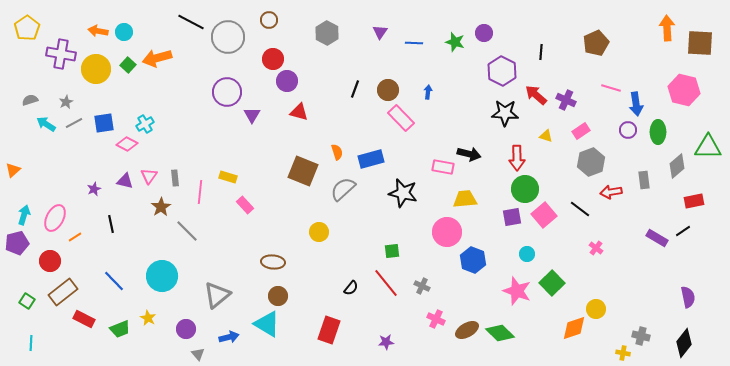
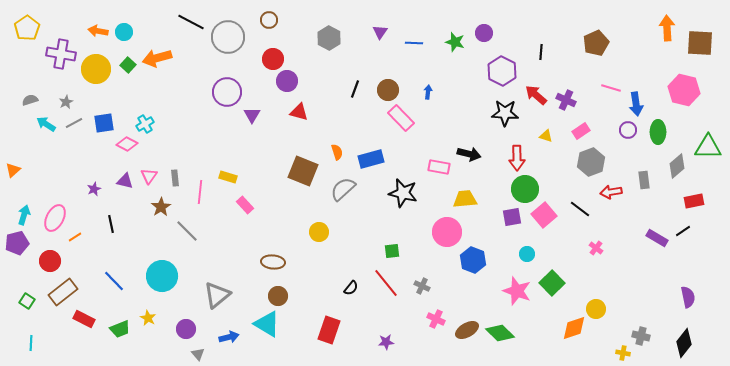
gray hexagon at (327, 33): moved 2 px right, 5 px down
pink rectangle at (443, 167): moved 4 px left
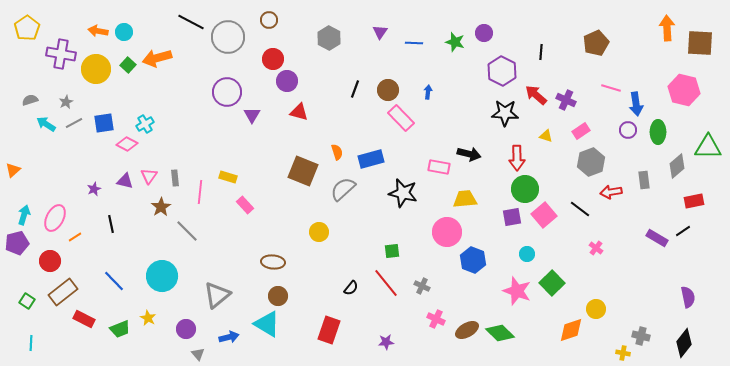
orange diamond at (574, 328): moved 3 px left, 2 px down
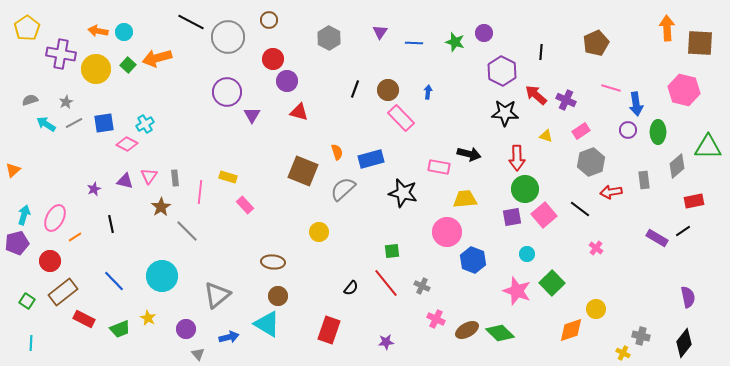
yellow cross at (623, 353): rotated 16 degrees clockwise
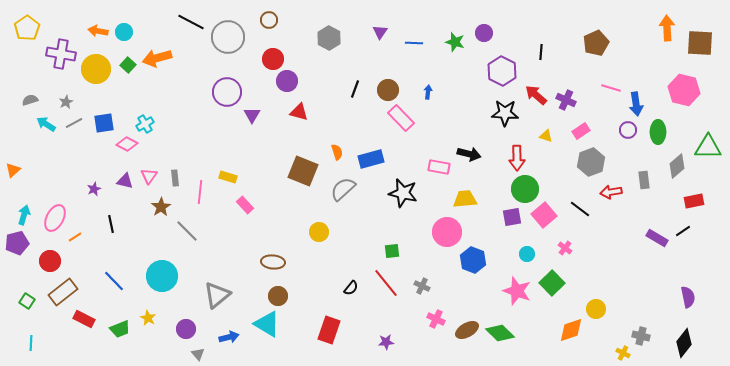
pink cross at (596, 248): moved 31 px left
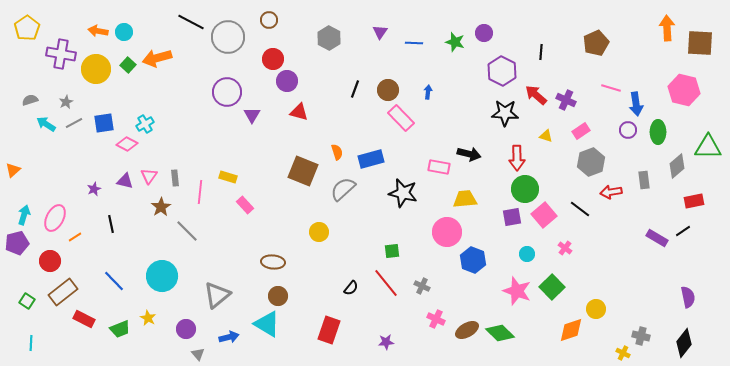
green square at (552, 283): moved 4 px down
